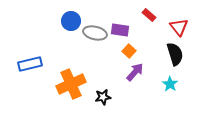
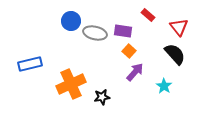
red rectangle: moved 1 px left
purple rectangle: moved 3 px right, 1 px down
black semicircle: rotated 25 degrees counterclockwise
cyan star: moved 6 px left, 2 px down
black star: moved 1 px left
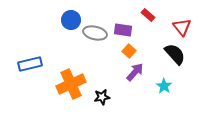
blue circle: moved 1 px up
red triangle: moved 3 px right
purple rectangle: moved 1 px up
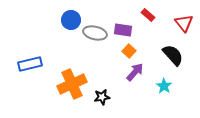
red triangle: moved 2 px right, 4 px up
black semicircle: moved 2 px left, 1 px down
orange cross: moved 1 px right
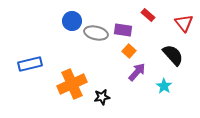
blue circle: moved 1 px right, 1 px down
gray ellipse: moved 1 px right
purple arrow: moved 2 px right
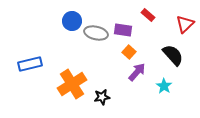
red triangle: moved 1 px right, 1 px down; rotated 24 degrees clockwise
orange square: moved 1 px down
orange cross: rotated 8 degrees counterclockwise
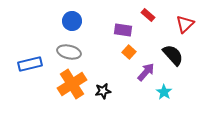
gray ellipse: moved 27 px left, 19 px down
purple arrow: moved 9 px right
cyan star: moved 6 px down
black star: moved 1 px right, 6 px up
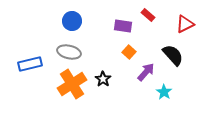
red triangle: rotated 18 degrees clockwise
purple rectangle: moved 4 px up
black star: moved 12 px up; rotated 28 degrees counterclockwise
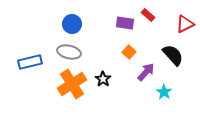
blue circle: moved 3 px down
purple rectangle: moved 2 px right, 3 px up
blue rectangle: moved 2 px up
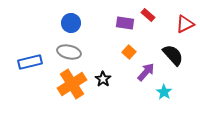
blue circle: moved 1 px left, 1 px up
